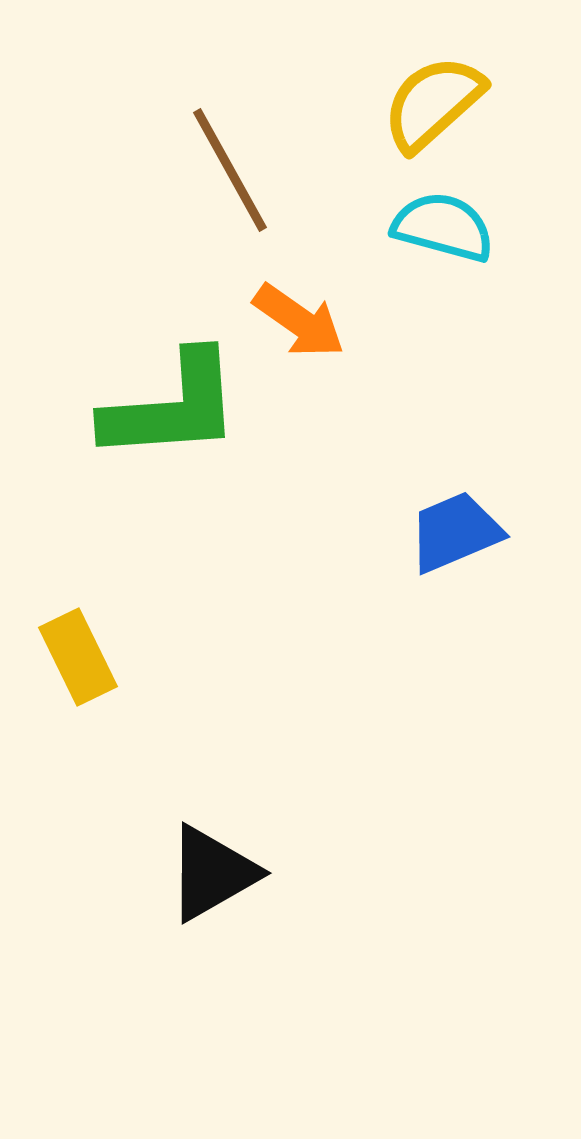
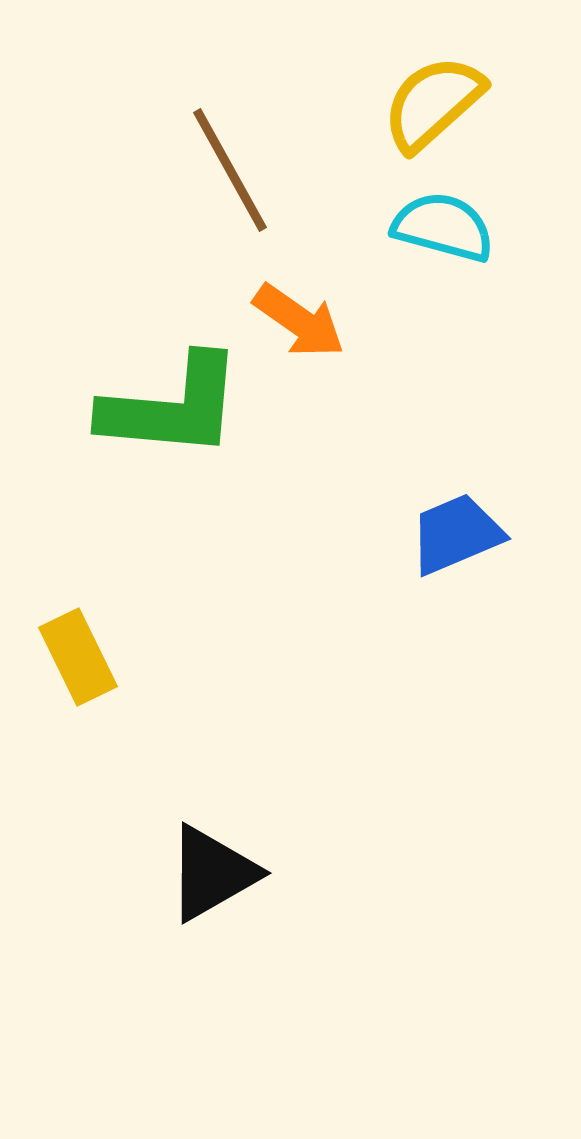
green L-shape: rotated 9 degrees clockwise
blue trapezoid: moved 1 px right, 2 px down
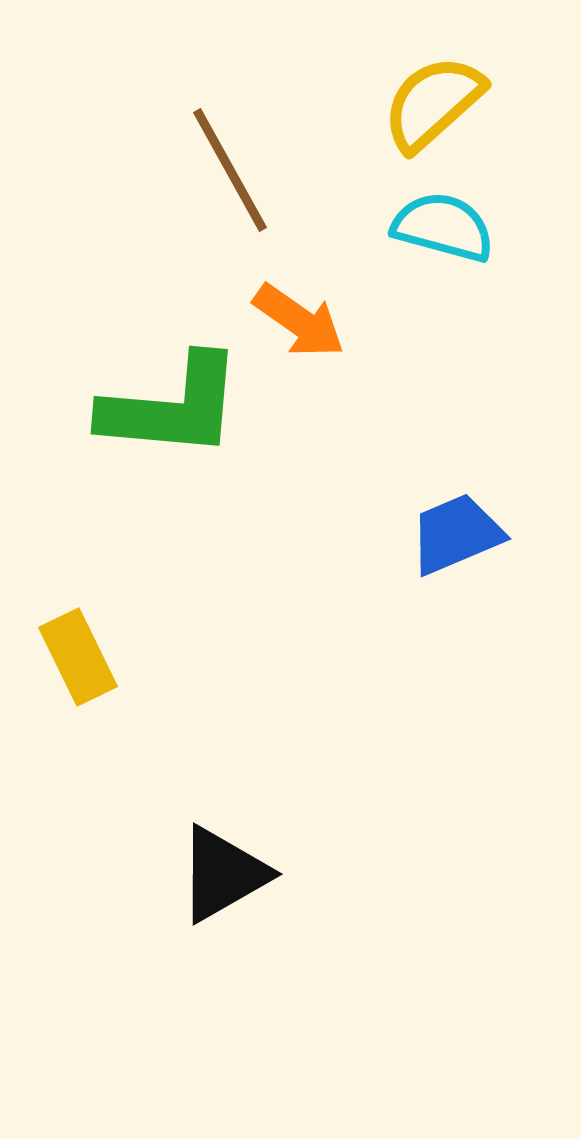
black triangle: moved 11 px right, 1 px down
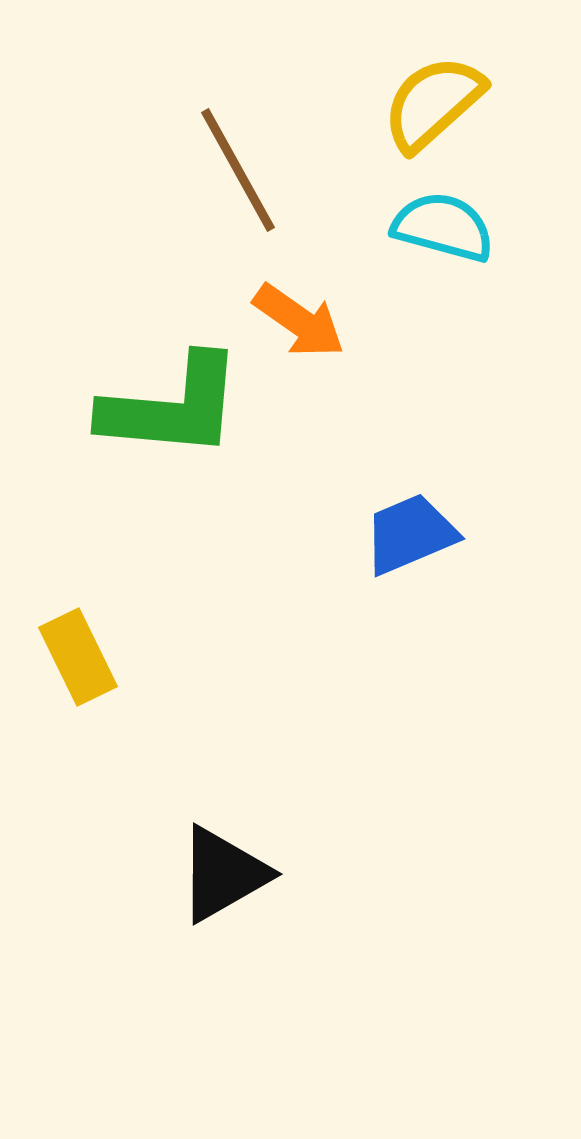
brown line: moved 8 px right
blue trapezoid: moved 46 px left
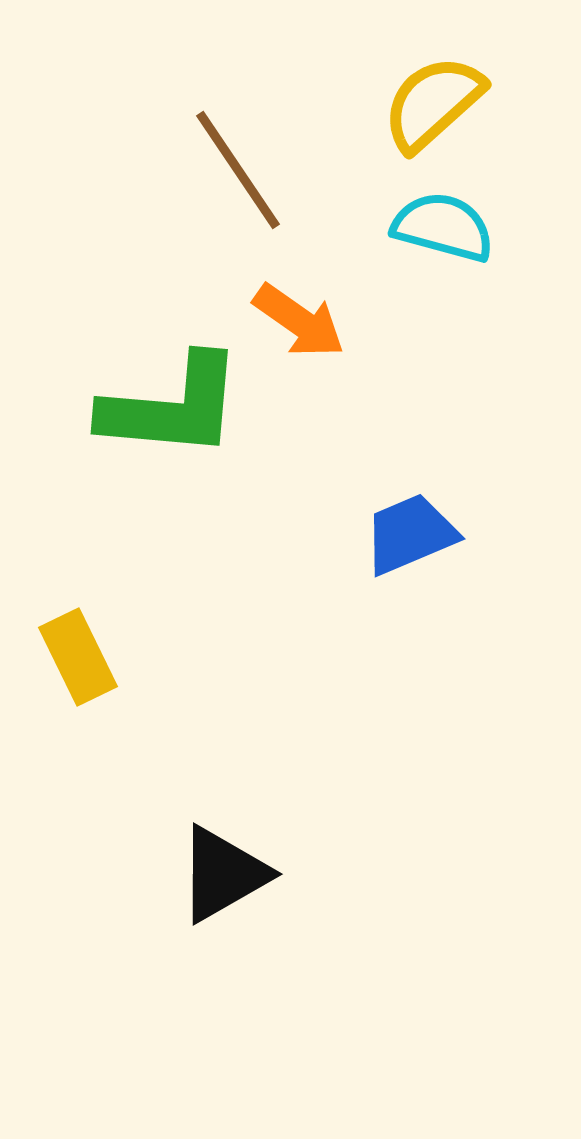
brown line: rotated 5 degrees counterclockwise
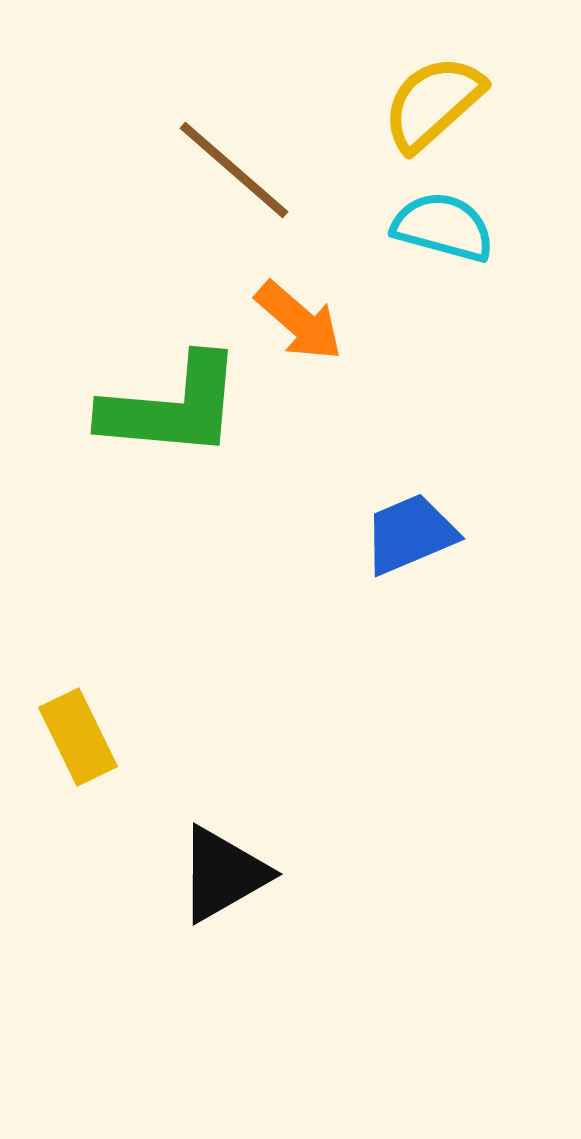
brown line: moved 4 px left; rotated 15 degrees counterclockwise
orange arrow: rotated 6 degrees clockwise
yellow rectangle: moved 80 px down
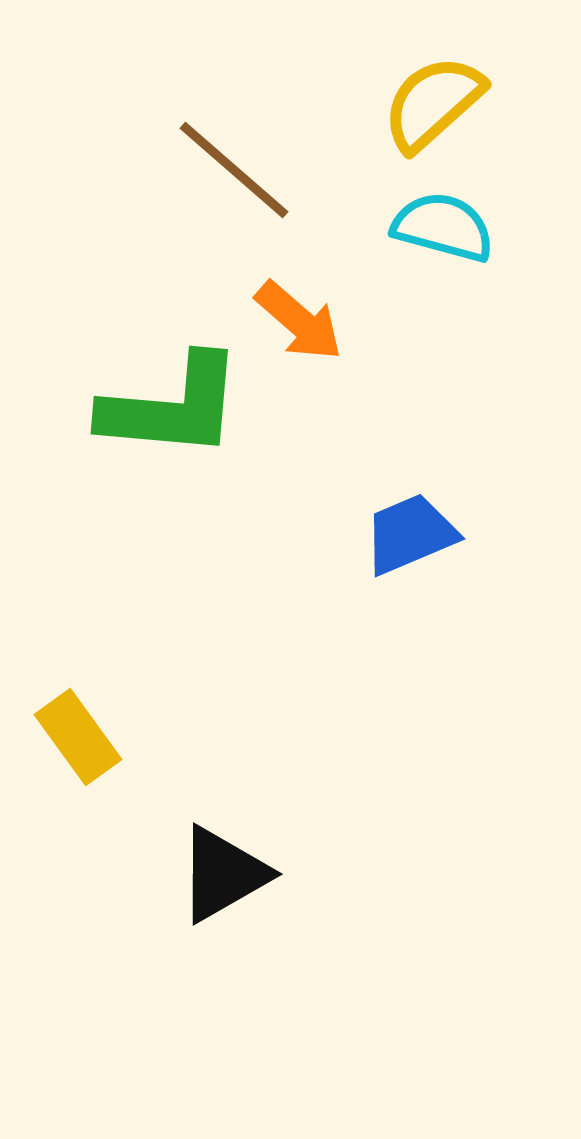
yellow rectangle: rotated 10 degrees counterclockwise
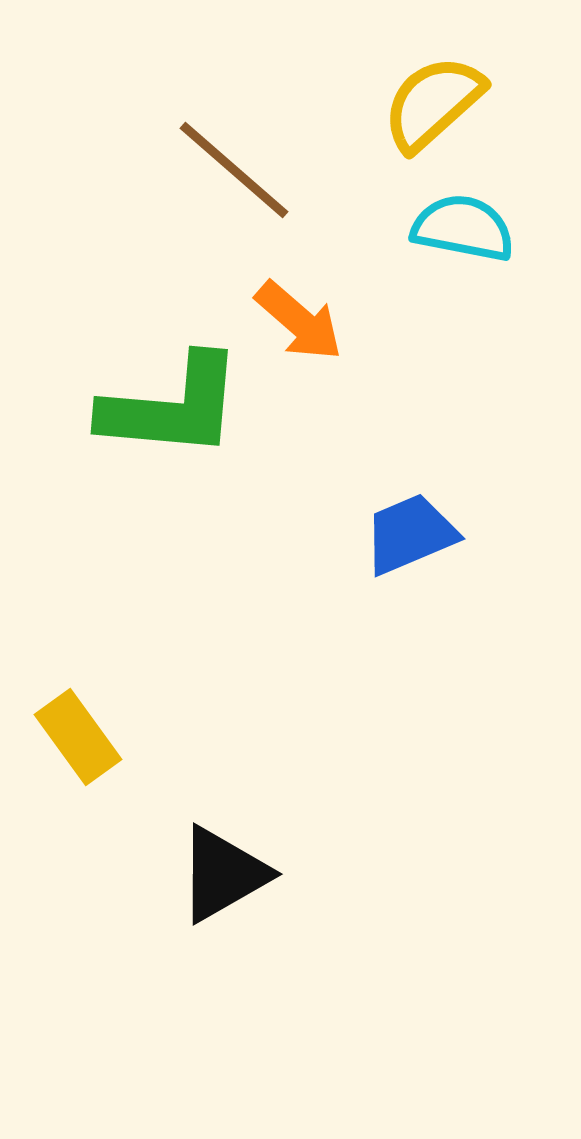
cyan semicircle: moved 20 px right, 1 px down; rotated 4 degrees counterclockwise
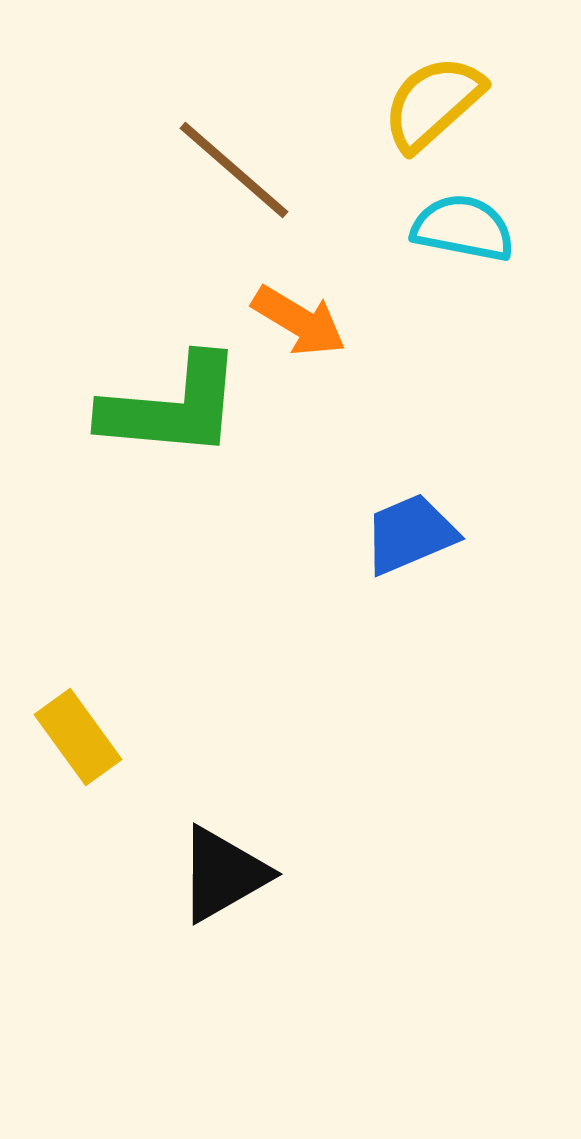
orange arrow: rotated 10 degrees counterclockwise
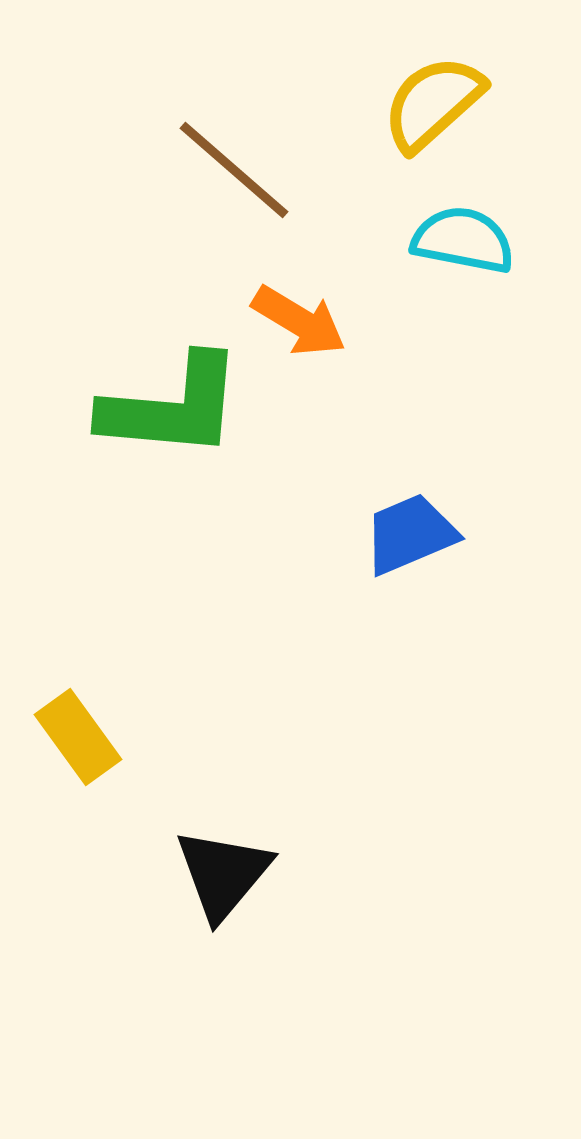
cyan semicircle: moved 12 px down
black triangle: rotated 20 degrees counterclockwise
